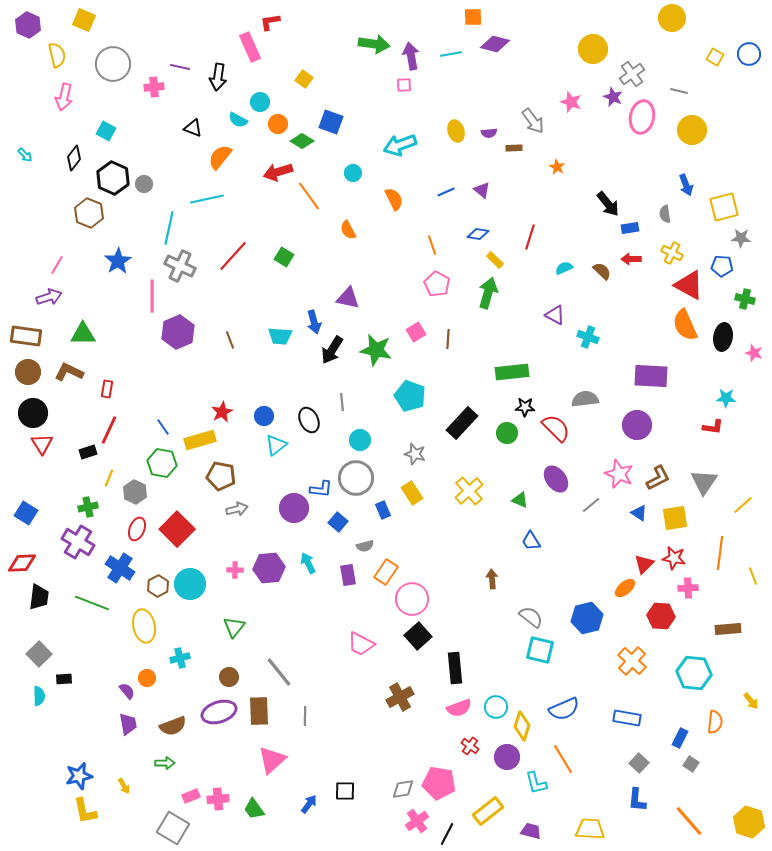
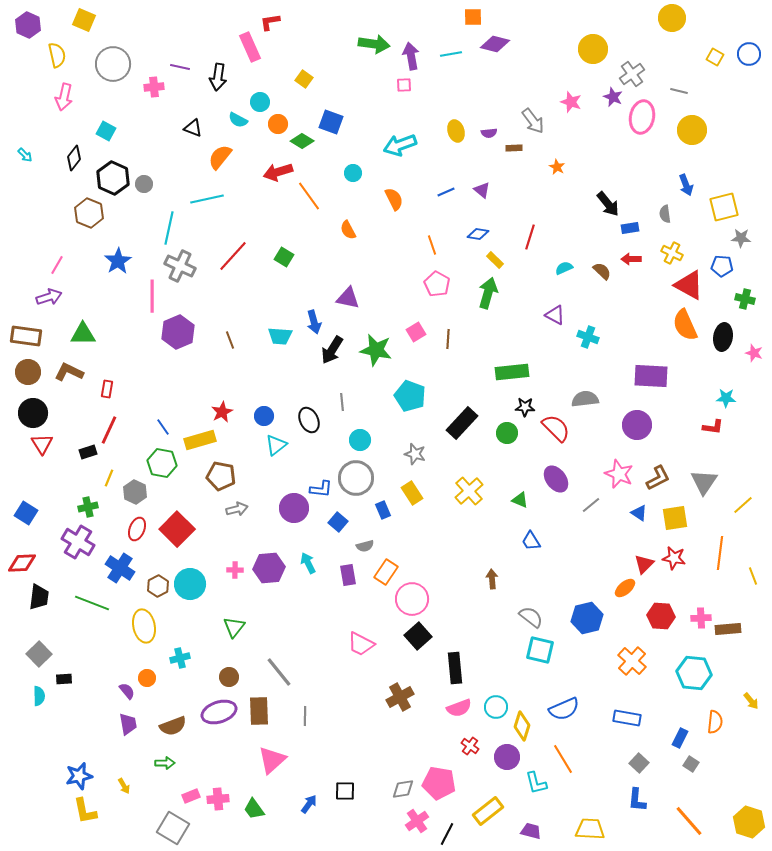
pink cross at (688, 588): moved 13 px right, 30 px down
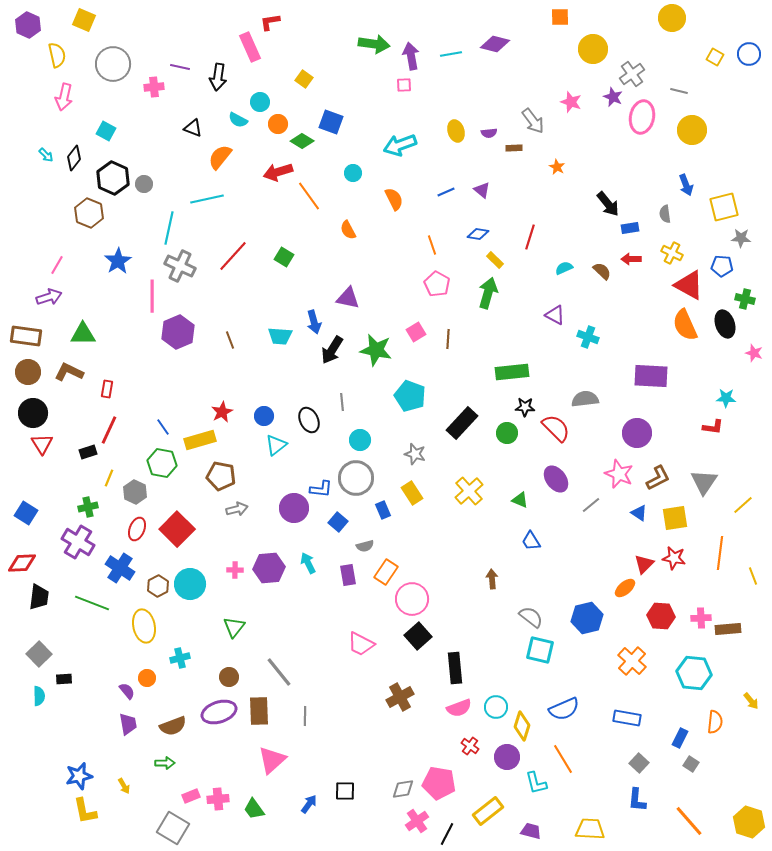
orange square at (473, 17): moved 87 px right
cyan arrow at (25, 155): moved 21 px right
black ellipse at (723, 337): moved 2 px right, 13 px up; rotated 28 degrees counterclockwise
purple circle at (637, 425): moved 8 px down
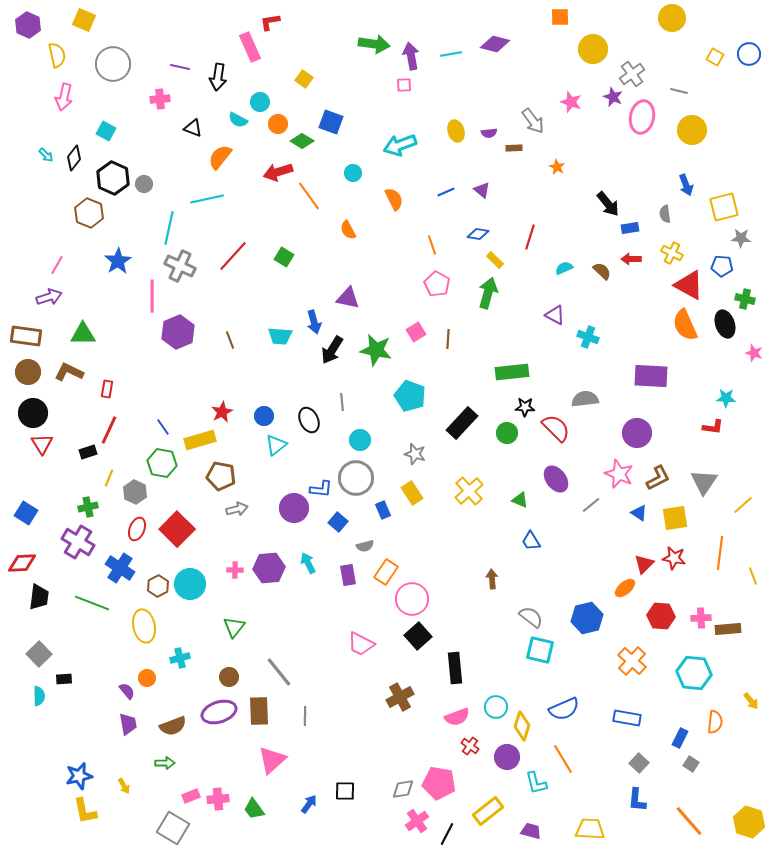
pink cross at (154, 87): moved 6 px right, 12 px down
pink semicircle at (459, 708): moved 2 px left, 9 px down
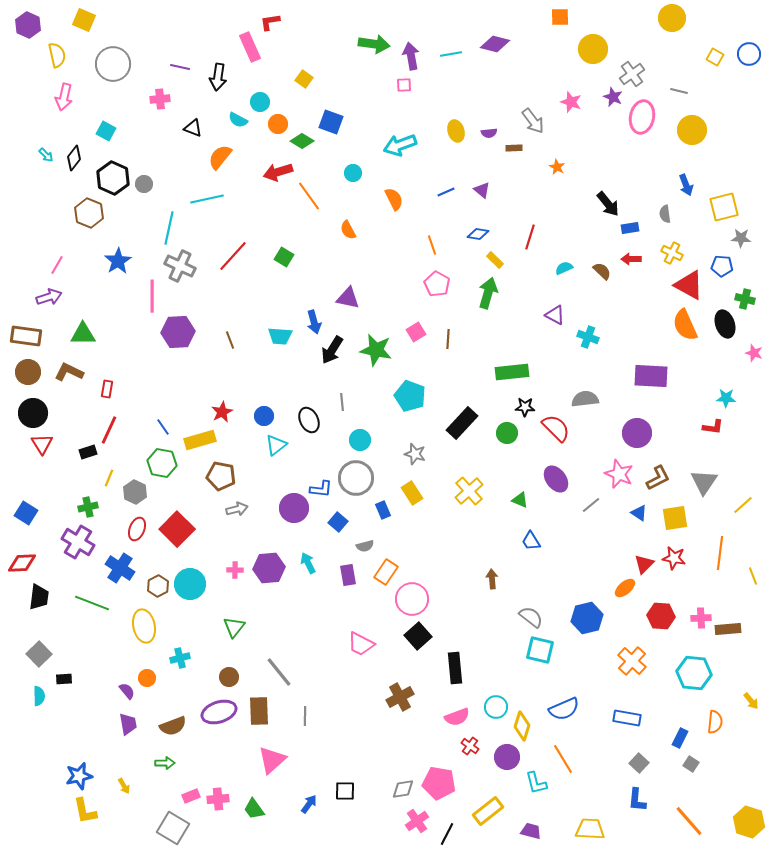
purple hexagon at (178, 332): rotated 20 degrees clockwise
